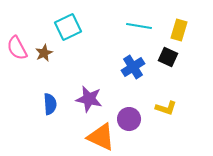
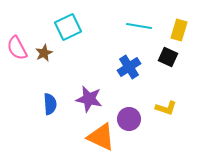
blue cross: moved 4 px left
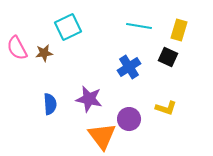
brown star: rotated 18 degrees clockwise
orange triangle: moved 1 px right, 1 px up; rotated 28 degrees clockwise
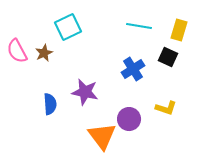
pink semicircle: moved 3 px down
brown star: rotated 18 degrees counterclockwise
blue cross: moved 4 px right, 2 px down
purple star: moved 4 px left, 7 px up
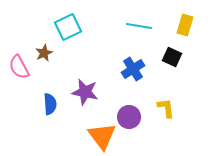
yellow rectangle: moved 6 px right, 5 px up
pink semicircle: moved 2 px right, 16 px down
black square: moved 4 px right
yellow L-shape: rotated 115 degrees counterclockwise
purple circle: moved 2 px up
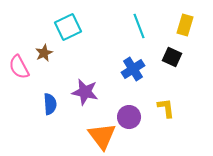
cyan line: rotated 60 degrees clockwise
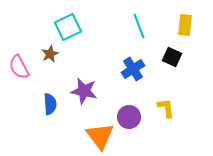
yellow rectangle: rotated 10 degrees counterclockwise
brown star: moved 6 px right, 1 px down
purple star: moved 1 px left, 1 px up
orange triangle: moved 2 px left
